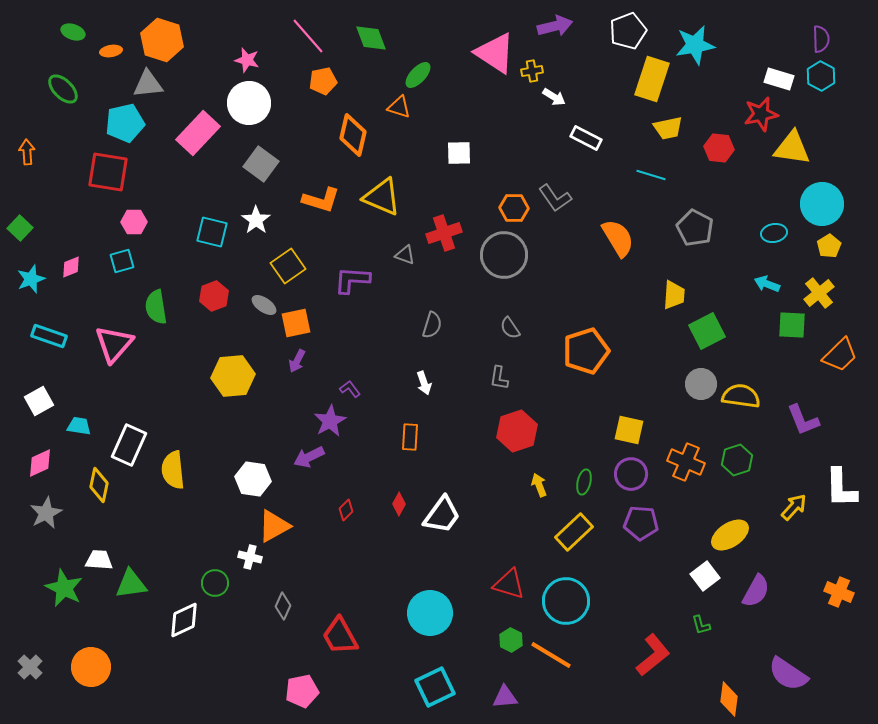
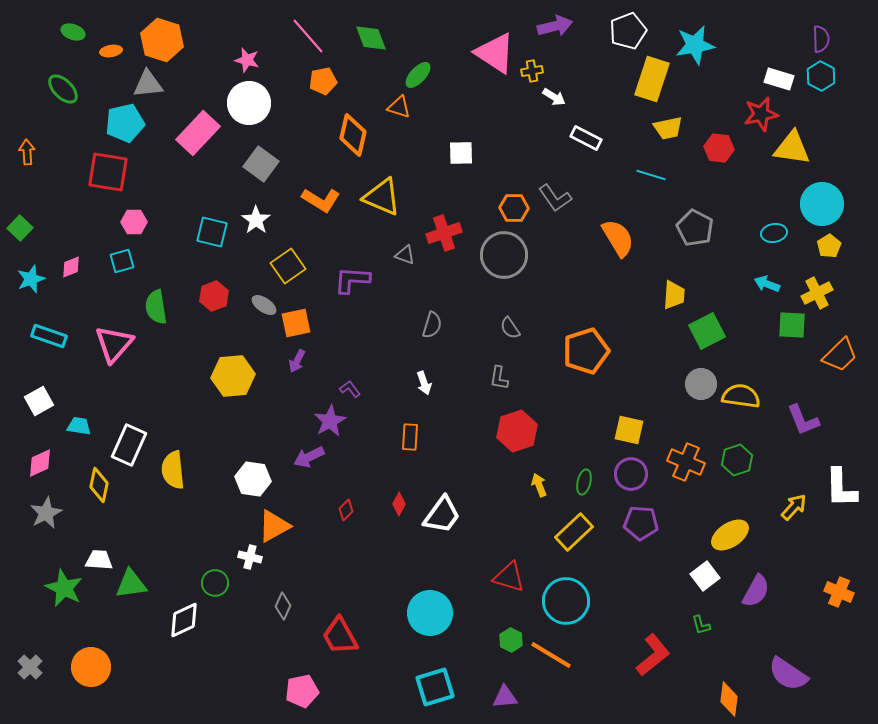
white square at (459, 153): moved 2 px right
orange L-shape at (321, 200): rotated 15 degrees clockwise
yellow cross at (819, 293): moved 2 px left; rotated 12 degrees clockwise
red triangle at (509, 584): moved 7 px up
cyan square at (435, 687): rotated 9 degrees clockwise
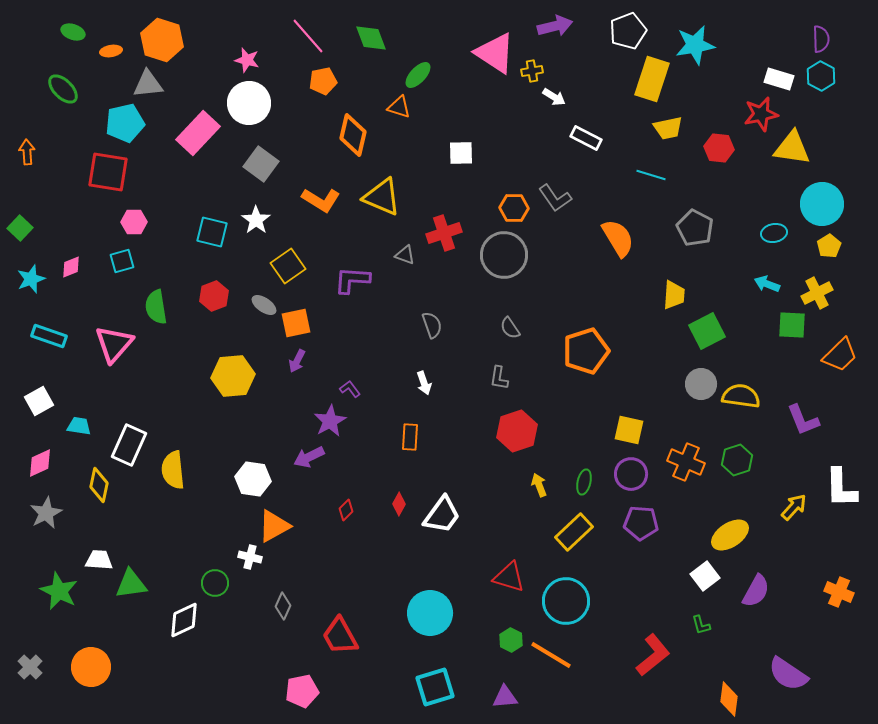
gray semicircle at (432, 325): rotated 36 degrees counterclockwise
green star at (64, 588): moved 5 px left, 3 px down
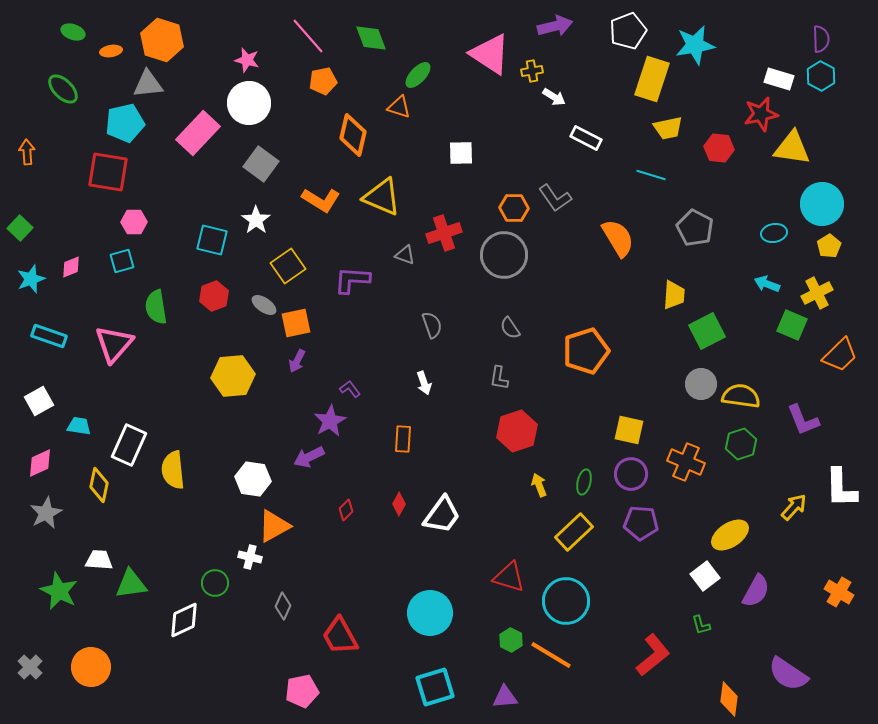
pink triangle at (495, 53): moved 5 px left, 1 px down
cyan square at (212, 232): moved 8 px down
green square at (792, 325): rotated 20 degrees clockwise
orange rectangle at (410, 437): moved 7 px left, 2 px down
green hexagon at (737, 460): moved 4 px right, 16 px up
orange cross at (839, 592): rotated 8 degrees clockwise
